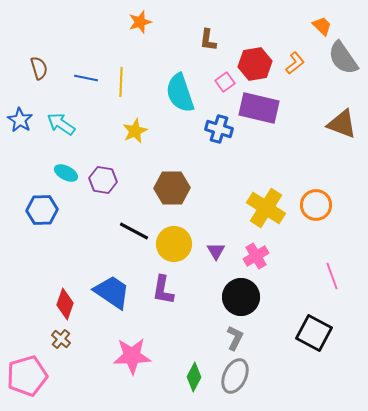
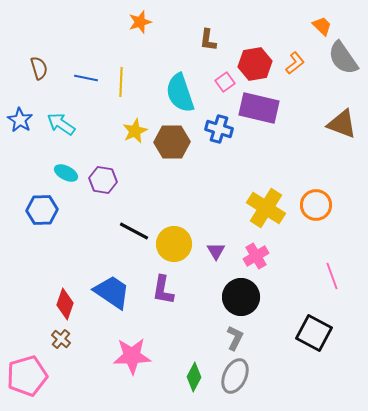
brown hexagon: moved 46 px up
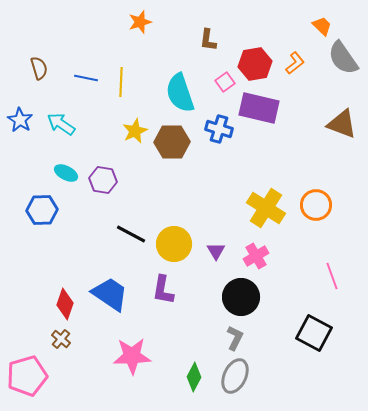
black line: moved 3 px left, 3 px down
blue trapezoid: moved 2 px left, 2 px down
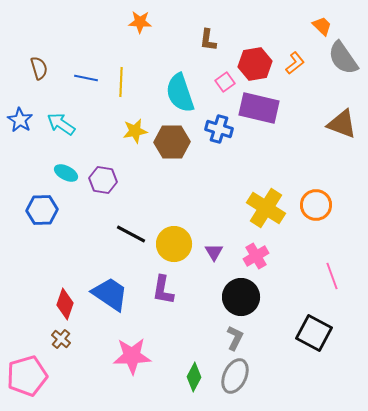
orange star: rotated 20 degrees clockwise
yellow star: rotated 15 degrees clockwise
purple triangle: moved 2 px left, 1 px down
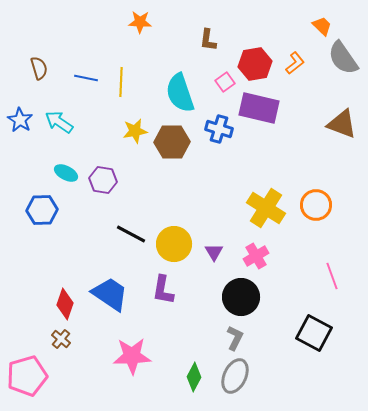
cyan arrow: moved 2 px left, 2 px up
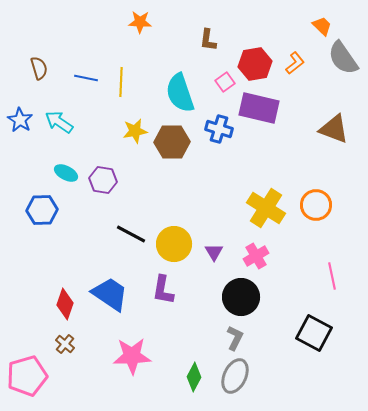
brown triangle: moved 8 px left, 5 px down
pink line: rotated 8 degrees clockwise
brown cross: moved 4 px right, 5 px down
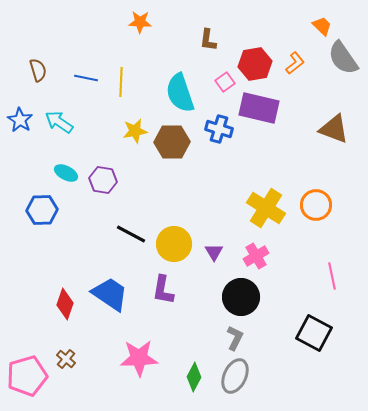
brown semicircle: moved 1 px left, 2 px down
brown cross: moved 1 px right, 15 px down
pink star: moved 7 px right, 2 px down
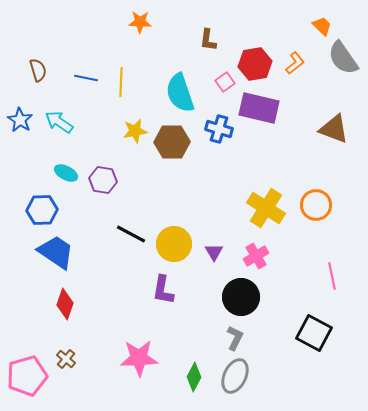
blue trapezoid: moved 54 px left, 42 px up
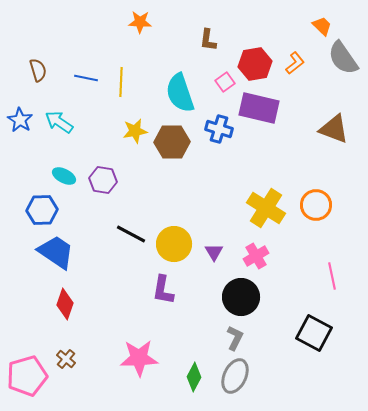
cyan ellipse: moved 2 px left, 3 px down
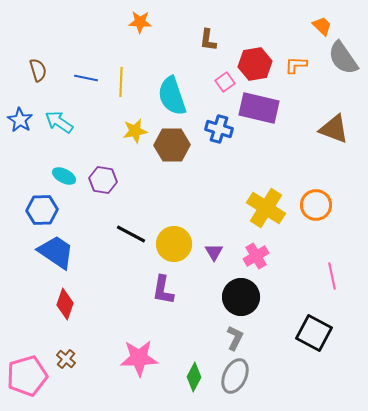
orange L-shape: moved 1 px right, 2 px down; rotated 140 degrees counterclockwise
cyan semicircle: moved 8 px left, 3 px down
brown hexagon: moved 3 px down
